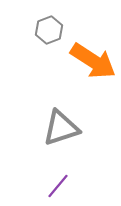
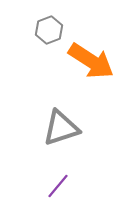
orange arrow: moved 2 px left
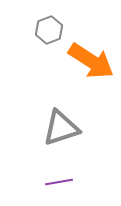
purple line: moved 1 px right, 4 px up; rotated 40 degrees clockwise
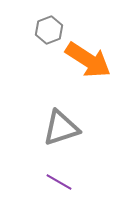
orange arrow: moved 3 px left, 1 px up
purple line: rotated 40 degrees clockwise
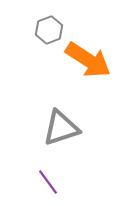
purple line: moved 11 px left; rotated 24 degrees clockwise
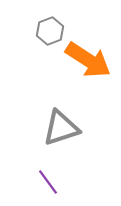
gray hexagon: moved 1 px right, 1 px down
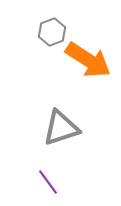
gray hexagon: moved 2 px right, 1 px down
